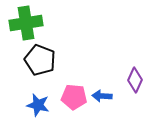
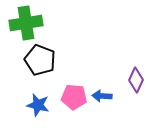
purple diamond: moved 1 px right
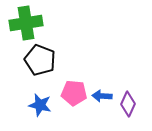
purple diamond: moved 8 px left, 24 px down
pink pentagon: moved 4 px up
blue star: moved 2 px right
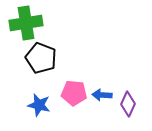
black pentagon: moved 1 px right, 2 px up
blue arrow: moved 1 px up
blue star: moved 1 px left
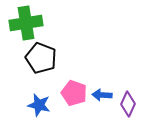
pink pentagon: rotated 15 degrees clockwise
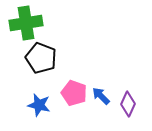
blue arrow: moved 1 px left, 1 px down; rotated 42 degrees clockwise
